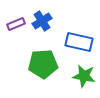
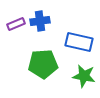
blue cross: moved 2 px left; rotated 24 degrees clockwise
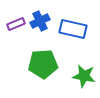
blue cross: rotated 18 degrees counterclockwise
blue rectangle: moved 6 px left, 13 px up
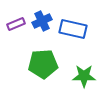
blue cross: moved 2 px right
green star: rotated 10 degrees counterclockwise
